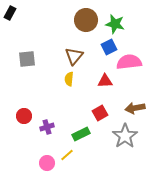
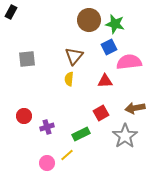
black rectangle: moved 1 px right, 1 px up
brown circle: moved 3 px right
red square: moved 1 px right
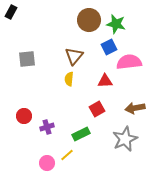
green star: moved 1 px right
red square: moved 4 px left, 4 px up
gray star: moved 3 px down; rotated 10 degrees clockwise
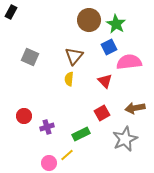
green star: rotated 18 degrees clockwise
gray square: moved 3 px right, 2 px up; rotated 30 degrees clockwise
red triangle: rotated 49 degrees clockwise
red square: moved 5 px right, 4 px down
pink circle: moved 2 px right
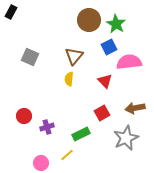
gray star: moved 1 px right, 1 px up
pink circle: moved 8 px left
